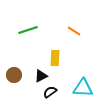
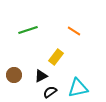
yellow rectangle: moved 1 px right, 1 px up; rotated 35 degrees clockwise
cyan triangle: moved 5 px left; rotated 15 degrees counterclockwise
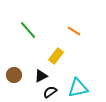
green line: rotated 66 degrees clockwise
yellow rectangle: moved 1 px up
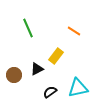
green line: moved 2 px up; rotated 18 degrees clockwise
black triangle: moved 4 px left, 7 px up
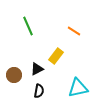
green line: moved 2 px up
black semicircle: moved 11 px left, 1 px up; rotated 136 degrees clockwise
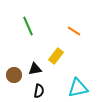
black triangle: moved 2 px left; rotated 16 degrees clockwise
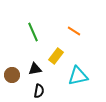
green line: moved 5 px right, 6 px down
brown circle: moved 2 px left
cyan triangle: moved 12 px up
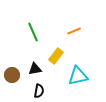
orange line: rotated 56 degrees counterclockwise
